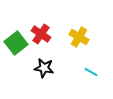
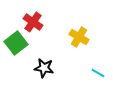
red cross: moved 8 px left, 12 px up
cyan line: moved 7 px right, 1 px down
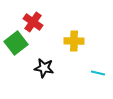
yellow cross: moved 5 px left, 4 px down; rotated 30 degrees counterclockwise
cyan line: rotated 16 degrees counterclockwise
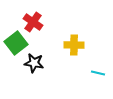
yellow cross: moved 4 px down
black star: moved 10 px left, 5 px up
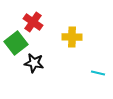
yellow cross: moved 2 px left, 8 px up
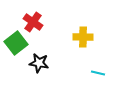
yellow cross: moved 11 px right
black star: moved 5 px right
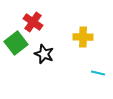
black star: moved 5 px right, 9 px up; rotated 12 degrees clockwise
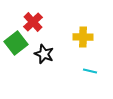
red cross: rotated 12 degrees clockwise
cyan line: moved 8 px left, 2 px up
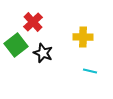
green square: moved 2 px down
black star: moved 1 px left, 1 px up
